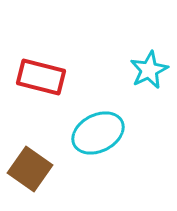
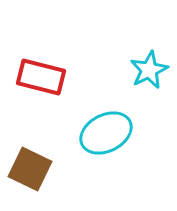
cyan ellipse: moved 8 px right
brown square: rotated 9 degrees counterclockwise
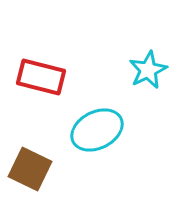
cyan star: moved 1 px left
cyan ellipse: moved 9 px left, 3 px up
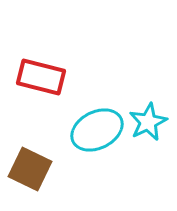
cyan star: moved 52 px down
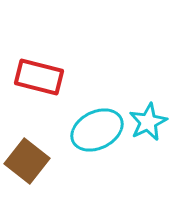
red rectangle: moved 2 px left
brown square: moved 3 px left, 8 px up; rotated 12 degrees clockwise
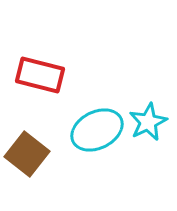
red rectangle: moved 1 px right, 2 px up
brown square: moved 7 px up
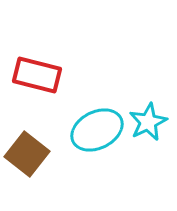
red rectangle: moved 3 px left
